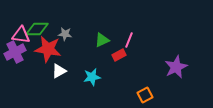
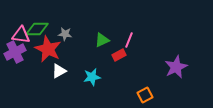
red star: rotated 16 degrees clockwise
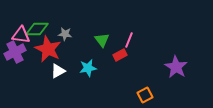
green triangle: rotated 42 degrees counterclockwise
red rectangle: moved 1 px right
purple star: rotated 15 degrees counterclockwise
white triangle: moved 1 px left
cyan star: moved 4 px left, 9 px up
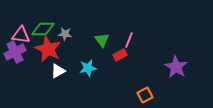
green diamond: moved 6 px right
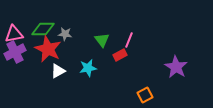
pink triangle: moved 7 px left, 1 px up; rotated 18 degrees counterclockwise
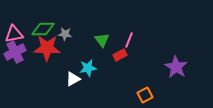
red star: moved 1 px left, 1 px up; rotated 24 degrees counterclockwise
white triangle: moved 15 px right, 8 px down
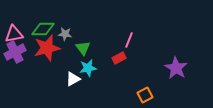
green triangle: moved 19 px left, 8 px down
red star: rotated 16 degrees counterclockwise
red rectangle: moved 1 px left, 3 px down
purple star: moved 1 px down
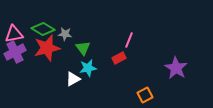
green diamond: rotated 30 degrees clockwise
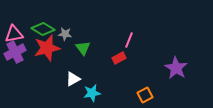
cyan star: moved 4 px right, 25 px down
